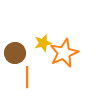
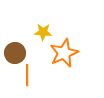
yellow star: moved 11 px up; rotated 18 degrees clockwise
orange line: moved 2 px up
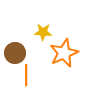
orange line: moved 1 px left
